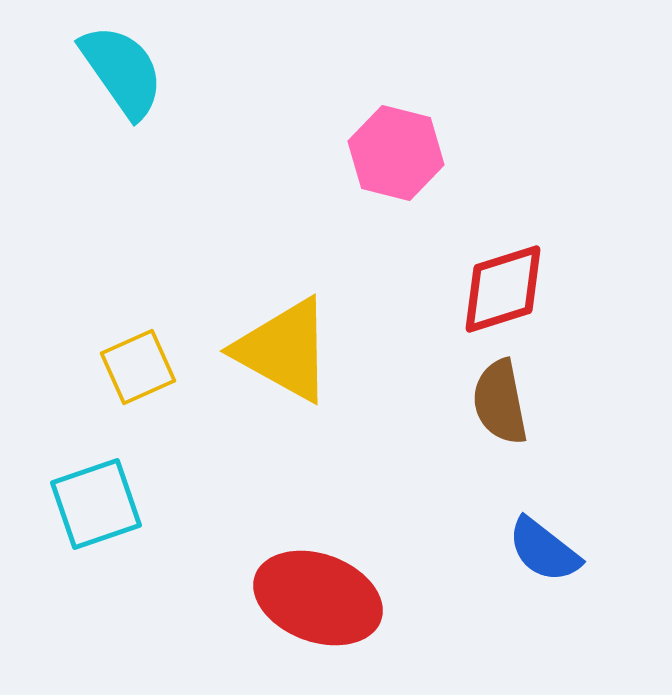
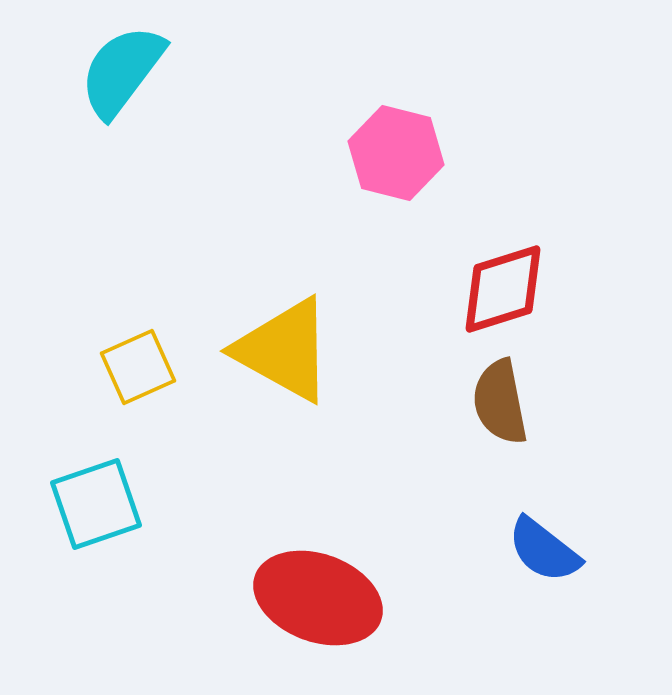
cyan semicircle: rotated 108 degrees counterclockwise
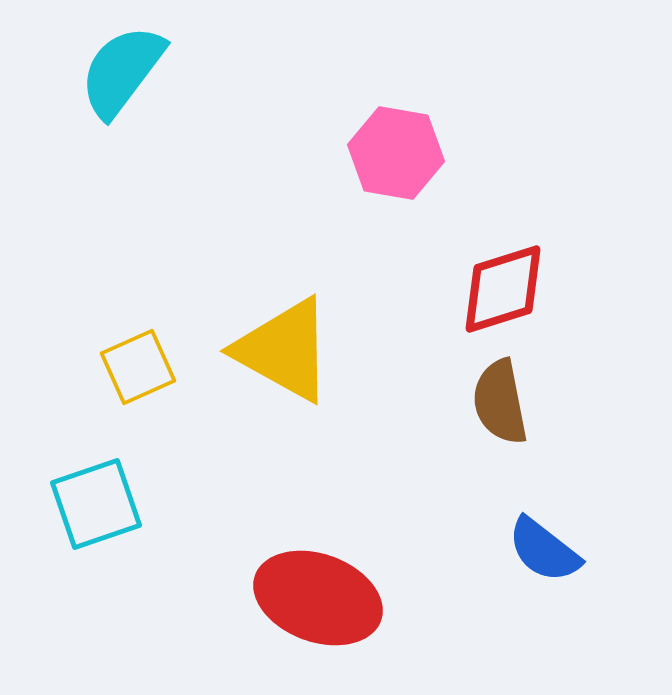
pink hexagon: rotated 4 degrees counterclockwise
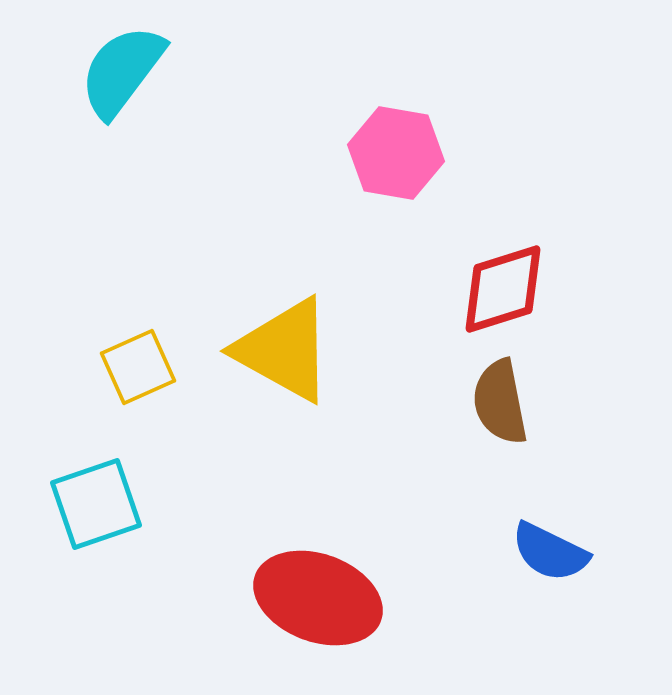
blue semicircle: moved 6 px right, 2 px down; rotated 12 degrees counterclockwise
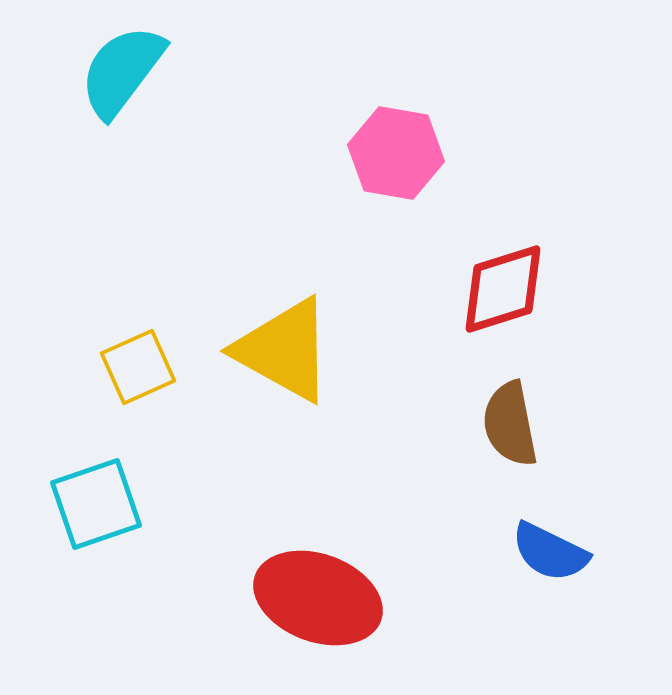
brown semicircle: moved 10 px right, 22 px down
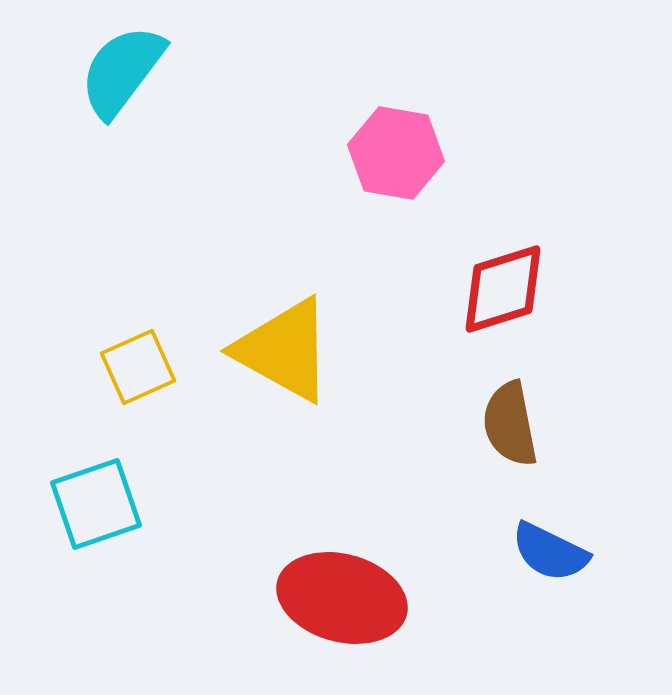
red ellipse: moved 24 px right; rotated 5 degrees counterclockwise
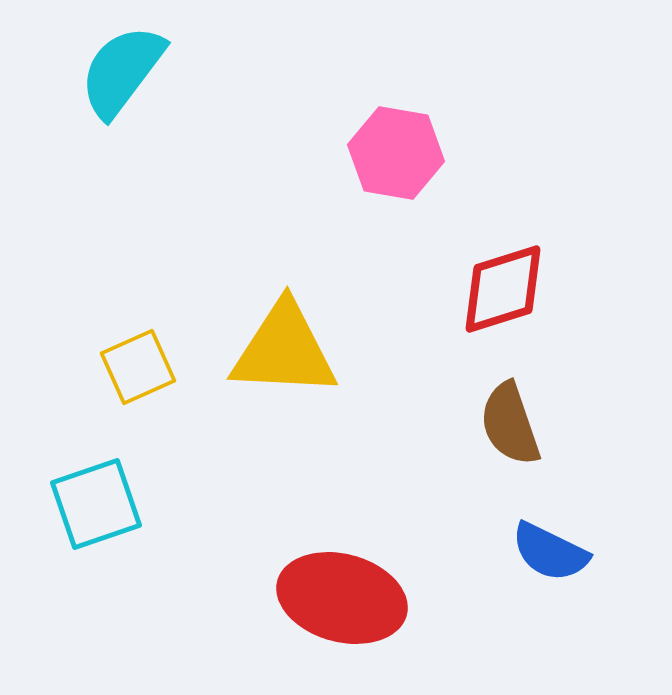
yellow triangle: rotated 26 degrees counterclockwise
brown semicircle: rotated 8 degrees counterclockwise
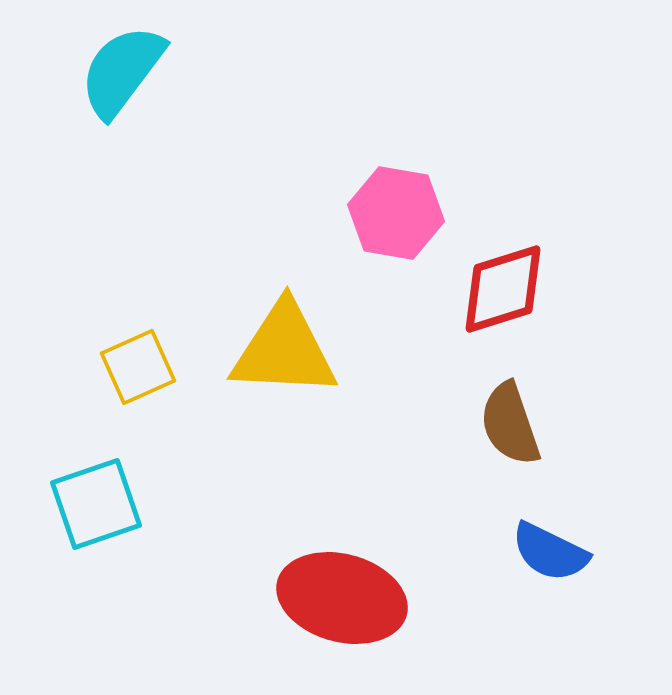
pink hexagon: moved 60 px down
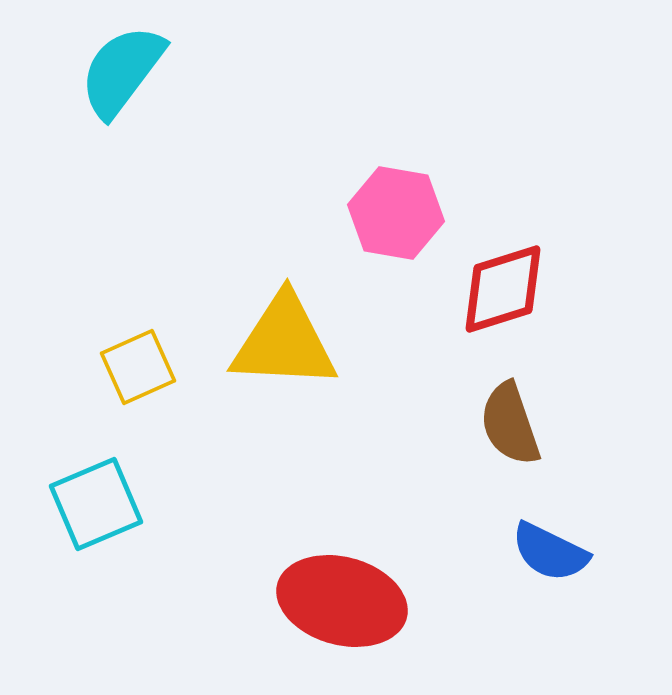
yellow triangle: moved 8 px up
cyan square: rotated 4 degrees counterclockwise
red ellipse: moved 3 px down
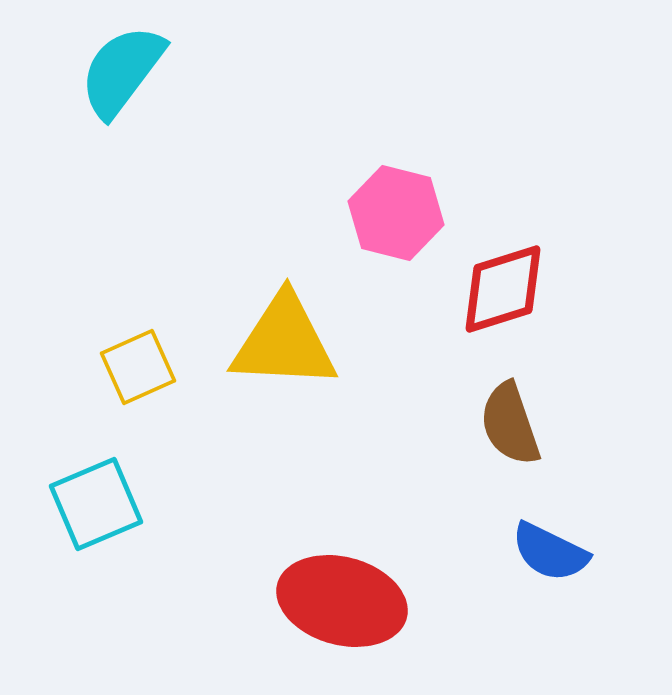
pink hexagon: rotated 4 degrees clockwise
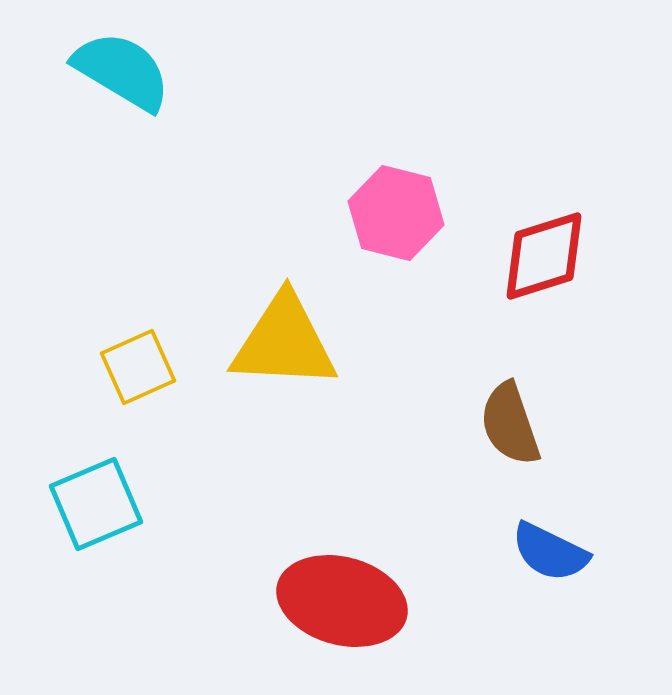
cyan semicircle: rotated 84 degrees clockwise
red diamond: moved 41 px right, 33 px up
